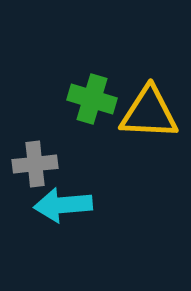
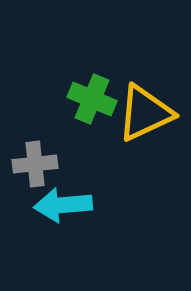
green cross: rotated 6 degrees clockwise
yellow triangle: moved 4 px left; rotated 28 degrees counterclockwise
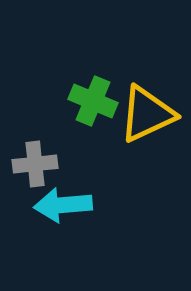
green cross: moved 1 px right, 2 px down
yellow triangle: moved 2 px right, 1 px down
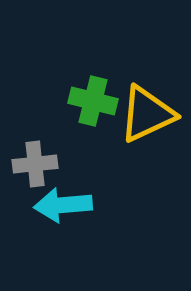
green cross: rotated 9 degrees counterclockwise
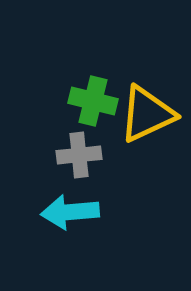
gray cross: moved 44 px right, 9 px up
cyan arrow: moved 7 px right, 7 px down
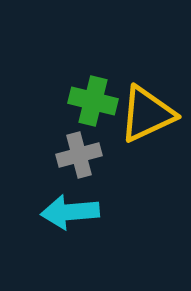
gray cross: rotated 9 degrees counterclockwise
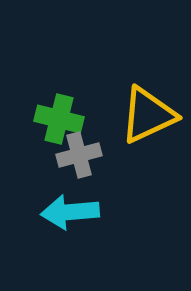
green cross: moved 34 px left, 18 px down
yellow triangle: moved 1 px right, 1 px down
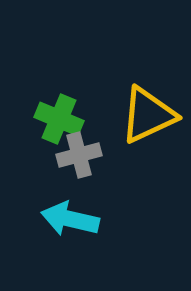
green cross: rotated 9 degrees clockwise
cyan arrow: moved 7 px down; rotated 18 degrees clockwise
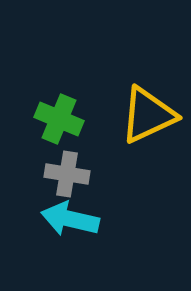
gray cross: moved 12 px left, 19 px down; rotated 24 degrees clockwise
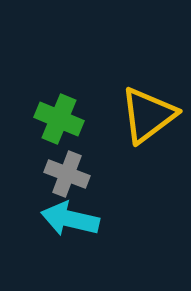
yellow triangle: rotated 12 degrees counterclockwise
gray cross: rotated 12 degrees clockwise
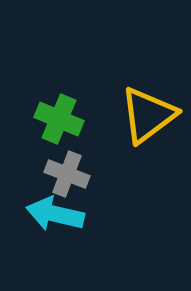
cyan arrow: moved 15 px left, 5 px up
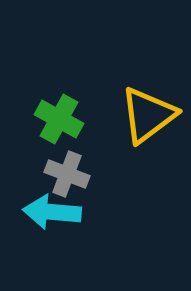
green cross: rotated 6 degrees clockwise
cyan arrow: moved 3 px left, 2 px up; rotated 8 degrees counterclockwise
